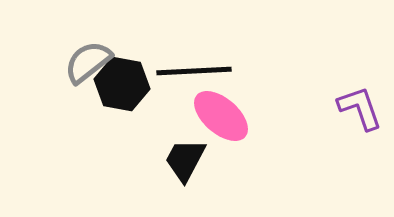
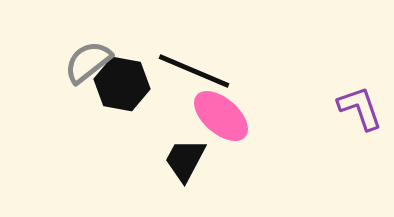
black line: rotated 26 degrees clockwise
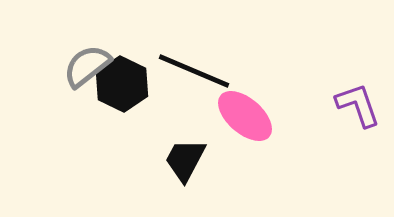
gray semicircle: moved 1 px left, 4 px down
black hexagon: rotated 16 degrees clockwise
purple L-shape: moved 2 px left, 3 px up
pink ellipse: moved 24 px right
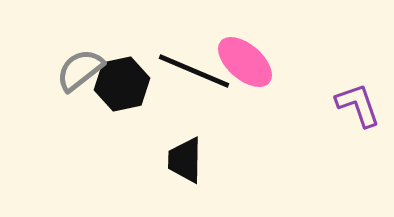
gray semicircle: moved 7 px left, 4 px down
black hexagon: rotated 22 degrees clockwise
pink ellipse: moved 54 px up
black trapezoid: rotated 27 degrees counterclockwise
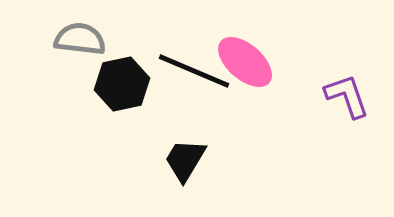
gray semicircle: moved 31 px up; rotated 45 degrees clockwise
purple L-shape: moved 11 px left, 9 px up
black trapezoid: rotated 30 degrees clockwise
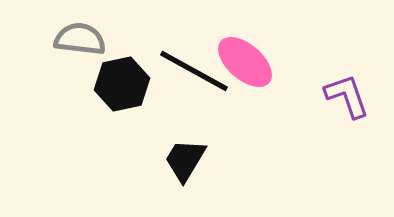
black line: rotated 6 degrees clockwise
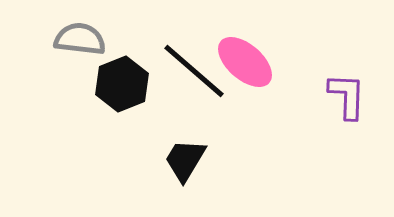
black line: rotated 12 degrees clockwise
black hexagon: rotated 10 degrees counterclockwise
purple L-shape: rotated 21 degrees clockwise
